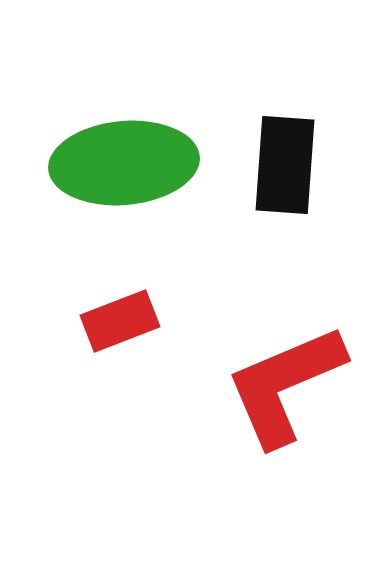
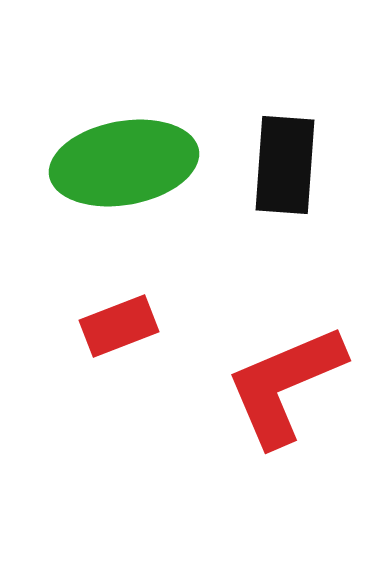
green ellipse: rotated 5 degrees counterclockwise
red rectangle: moved 1 px left, 5 px down
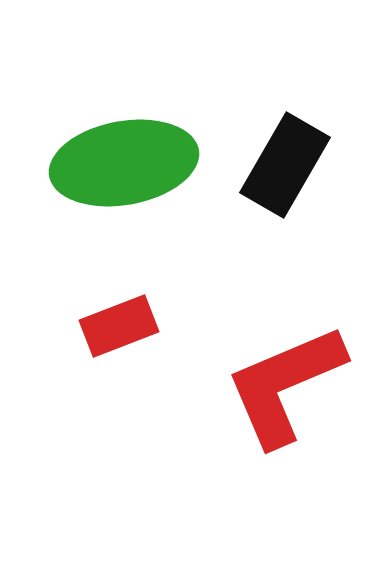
black rectangle: rotated 26 degrees clockwise
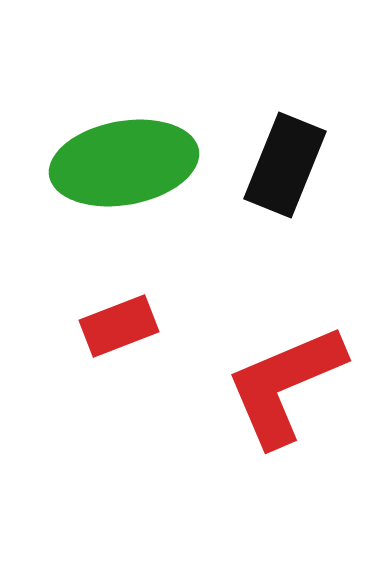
black rectangle: rotated 8 degrees counterclockwise
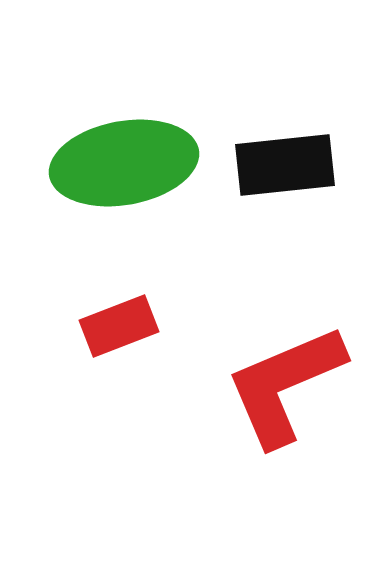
black rectangle: rotated 62 degrees clockwise
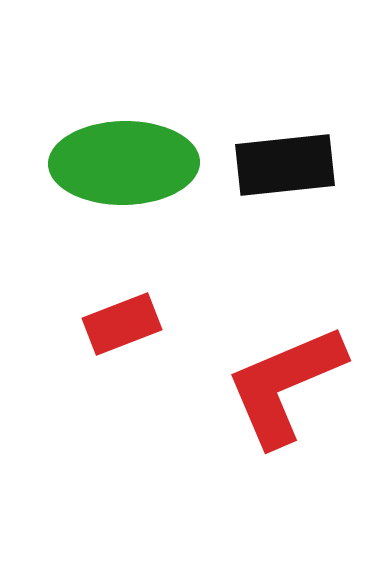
green ellipse: rotated 9 degrees clockwise
red rectangle: moved 3 px right, 2 px up
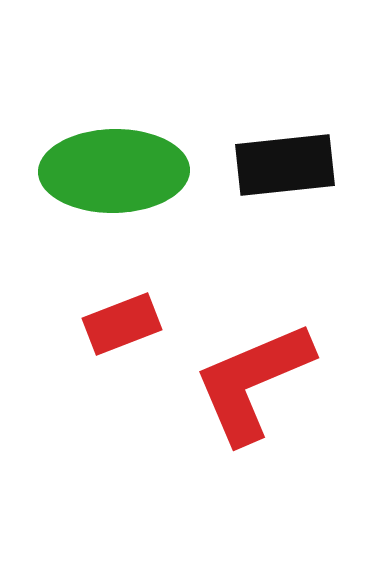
green ellipse: moved 10 px left, 8 px down
red L-shape: moved 32 px left, 3 px up
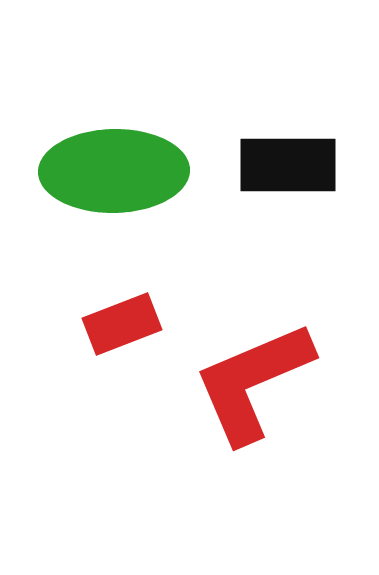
black rectangle: moved 3 px right; rotated 6 degrees clockwise
